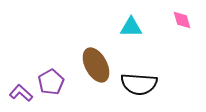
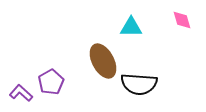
brown ellipse: moved 7 px right, 4 px up
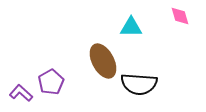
pink diamond: moved 2 px left, 4 px up
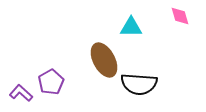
brown ellipse: moved 1 px right, 1 px up
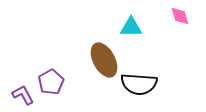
purple L-shape: moved 2 px right, 2 px down; rotated 20 degrees clockwise
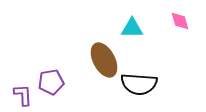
pink diamond: moved 5 px down
cyan triangle: moved 1 px right, 1 px down
purple pentagon: rotated 20 degrees clockwise
purple L-shape: rotated 25 degrees clockwise
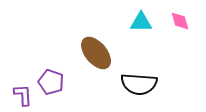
cyan triangle: moved 9 px right, 6 px up
brown ellipse: moved 8 px left, 7 px up; rotated 12 degrees counterclockwise
purple pentagon: rotated 30 degrees clockwise
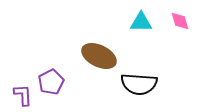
brown ellipse: moved 3 px right, 3 px down; rotated 24 degrees counterclockwise
purple pentagon: rotated 25 degrees clockwise
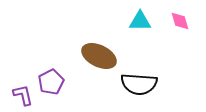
cyan triangle: moved 1 px left, 1 px up
purple L-shape: rotated 10 degrees counterclockwise
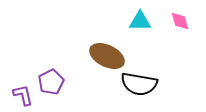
brown ellipse: moved 8 px right
black semicircle: rotated 6 degrees clockwise
